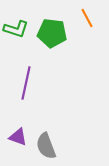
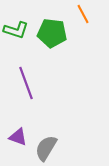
orange line: moved 4 px left, 4 px up
green L-shape: moved 1 px down
purple line: rotated 32 degrees counterclockwise
gray semicircle: moved 2 px down; rotated 52 degrees clockwise
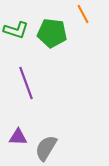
purple triangle: rotated 18 degrees counterclockwise
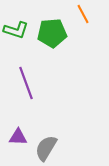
green pentagon: rotated 12 degrees counterclockwise
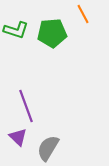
purple line: moved 23 px down
purple triangle: rotated 42 degrees clockwise
gray semicircle: moved 2 px right
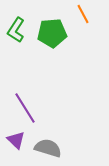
green L-shape: rotated 105 degrees clockwise
purple line: moved 1 px left, 2 px down; rotated 12 degrees counterclockwise
purple triangle: moved 2 px left, 3 px down
gray semicircle: rotated 76 degrees clockwise
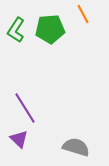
green pentagon: moved 2 px left, 4 px up
purple triangle: moved 3 px right, 1 px up
gray semicircle: moved 28 px right, 1 px up
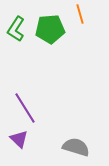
orange line: moved 3 px left; rotated 12 degrees clockwise
green L-shape: moved 1 px up
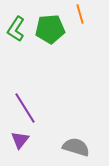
purple triangle: moved 1 px right, 1 px down; rotated 24 degrees clockwise
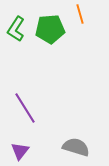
purple triangle: moved 11 px down
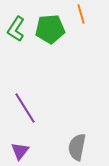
orange line: moved 1 px right
gray semicircle: moved 1 px right; rotated 96 degrees counterclockwise
